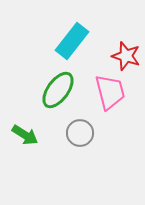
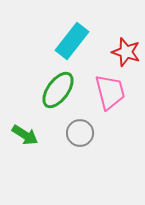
red star: moved 4 px up
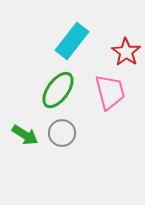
red star: rotated 16 degrees clockwise
gray circle: moved 18 px left
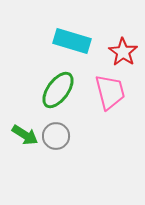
cyan rectangle: rotated 69 degrees clockwise
red star: moved 3 px left
gray circle: moved 6 px left, 3 px down
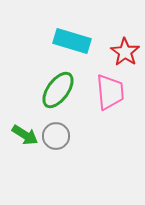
red star: moved 2 px right
pink trapezoid: rotated 9 degrees clockwise
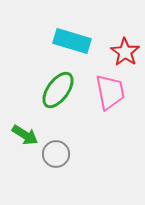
pink trapezoid: rotated 6 degrees counterclockwise
gray circle: moved 18 px down
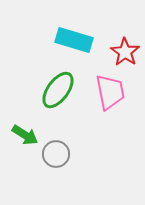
cyan rectangle: moved 2 px right, 1 px up
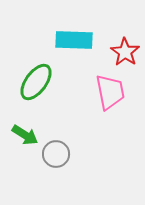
cyan rectangle: rotated 15 degrees counterclockwise
green ellipse: moved 22 px left, 8 px up
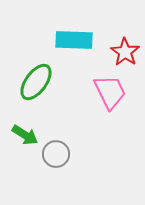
pink trapezoid: rotated 15 degrees counterclockwise
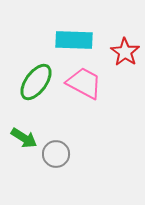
pink trapezoid: moved 26 px left, 9 px up; rotated 36 degrees counterclockwise
green arrow: moved 1 px left, 3 px down
